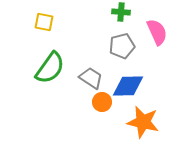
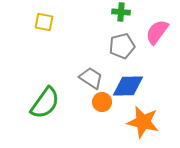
pink semicircle: rotated 120 degrees counterclockwise
green semicircle: moved 5 px left, 35 px down
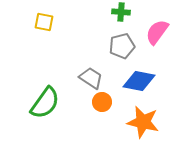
blue diamond: moved 11 px right, 5 px up; rotated 12 degrees clockwise
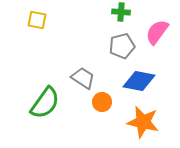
yellow square: moved 7 px left, 2 px up
gray trapezoid: moved 8 px left
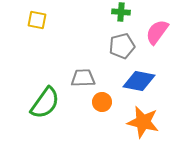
gray trapezoid: rotated 35 degrees counterclockwise
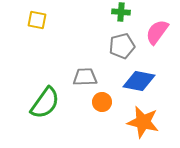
gray trapezoid: moved 2 px right, 1 px up
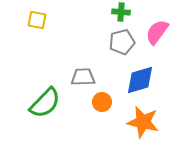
gray pentagon: moved 4 px up
gray trapezoid: moved 2 px left
blue diamond: moved 1 px right, 1 px up; rotated 28 degrees counterclockwise
green semicircle: rotated 8 degrees clockwise
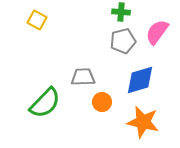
yellow square: rotated 18 degrees clockwise
gray pentagon: moved 1 px right, 1 px up
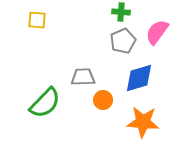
yellow square: rotated 24 degrees counterclockwise
gray pentagon: rotated 10 degrees counterclockwise
blue diamond: moved 1 px left, 2 px up
orange circle: moved 1 px right, 2 px up
orange star: rotated 8 degrees counterclockwise
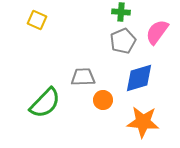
yellow square: rotated 18 degrees clockwise
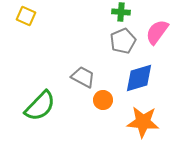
yellow square: moved 11 px left, 4 px up
gray trapezoid: rotated 30 degrees clockwise
green semicircle: moved 5 px left, 3 px down
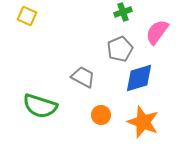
green cross: moved 2 px right; rotated 24 degrees counterclockwise
yellow square: moved 1 px right
gray pentagon: moved 3 px left, 8 px down
orange circle: moved 2 px left, 15 px down
green semicircle: rotated 64 degrees clockwise
orange star: rotated 16 degrees clockwise
